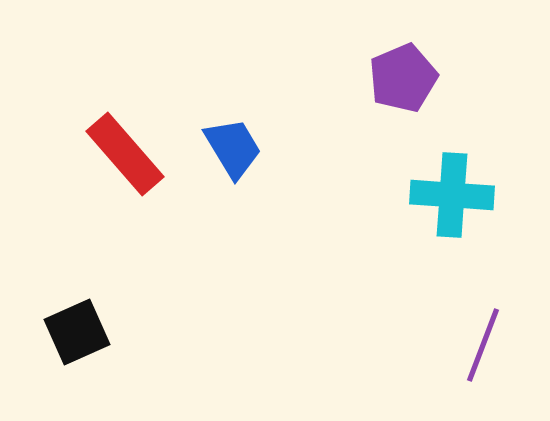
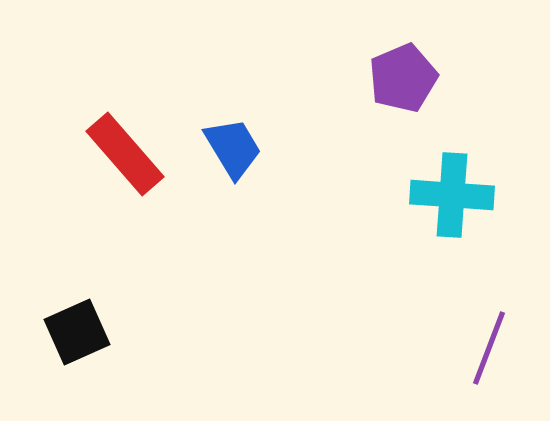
purple line: moved 6 px right, 3 px down
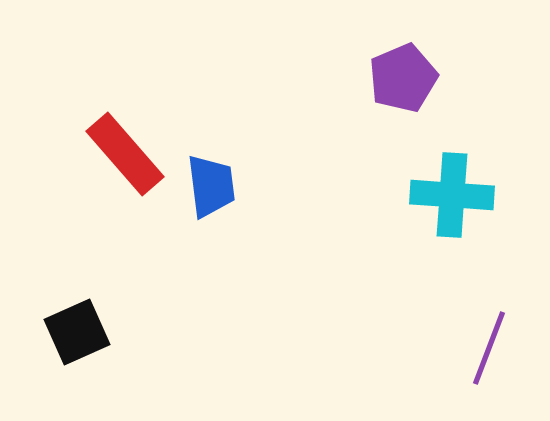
blue trapezoid: moved 22 px left, 38 px down; rotated 24 degrees clockwise
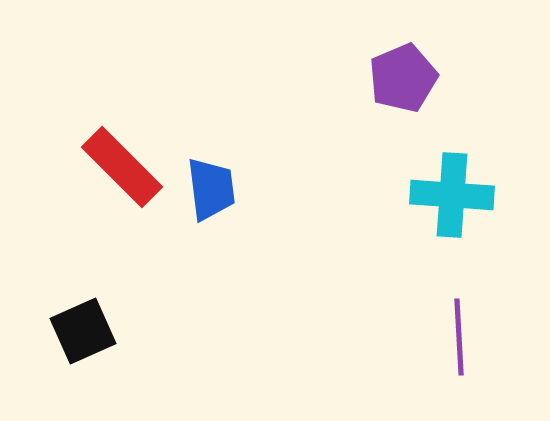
red rectangle: moved 3 px left, 13 px down; rotated 4 degrees counterclockwise
blue trapezoid: moved 3 px down
black square: moved 6 px right, 1 px up
purple line: moved 30 px left, 11 px up; rotated 24 degrees counterclockwise
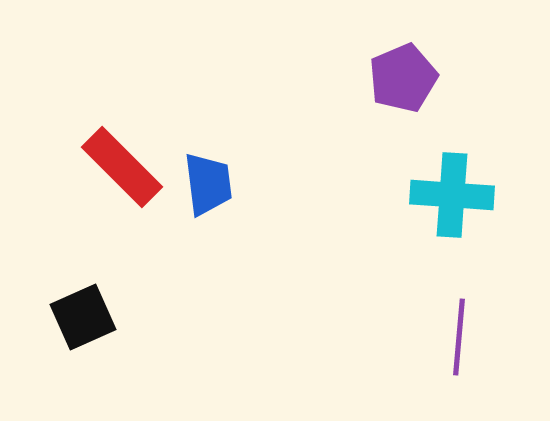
blue trapezoid: moved 3 px left, 5 px up
black square: moved 14 px up
purple line: rotated 8 degrees clockwise
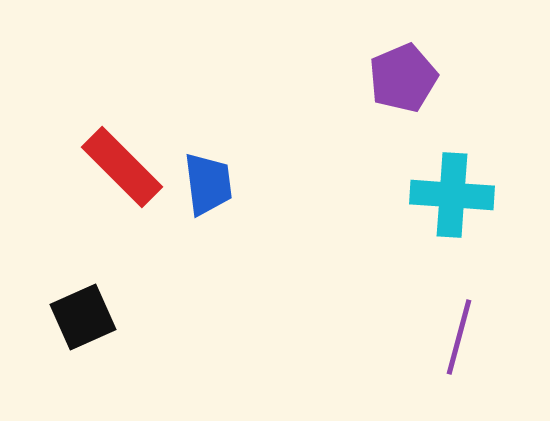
purple line: rotated 10 degrees clockwise
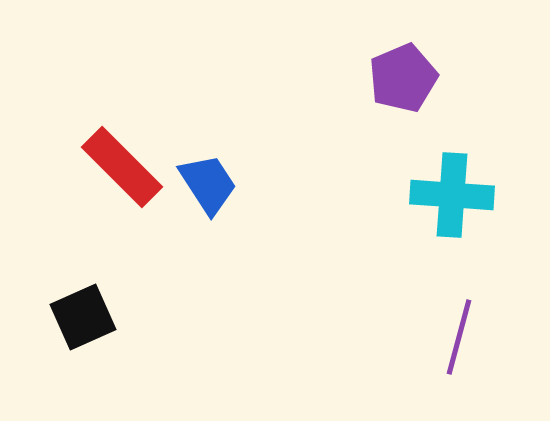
blue trapezoid: rotated 26 degrees counterclockwise
